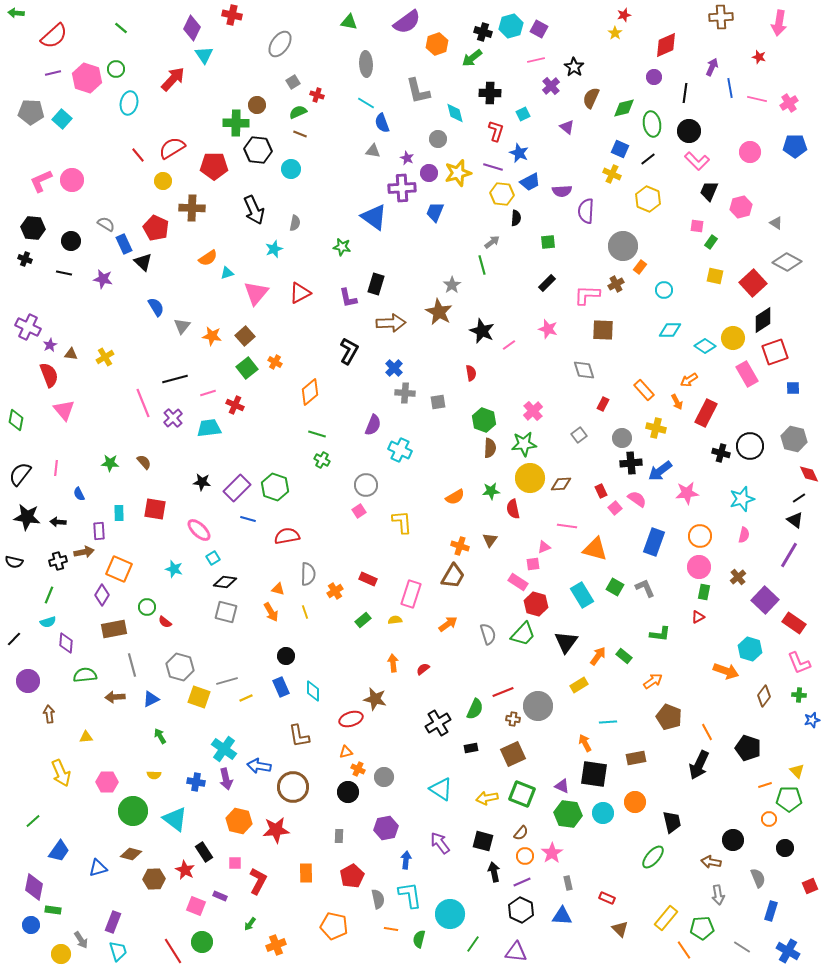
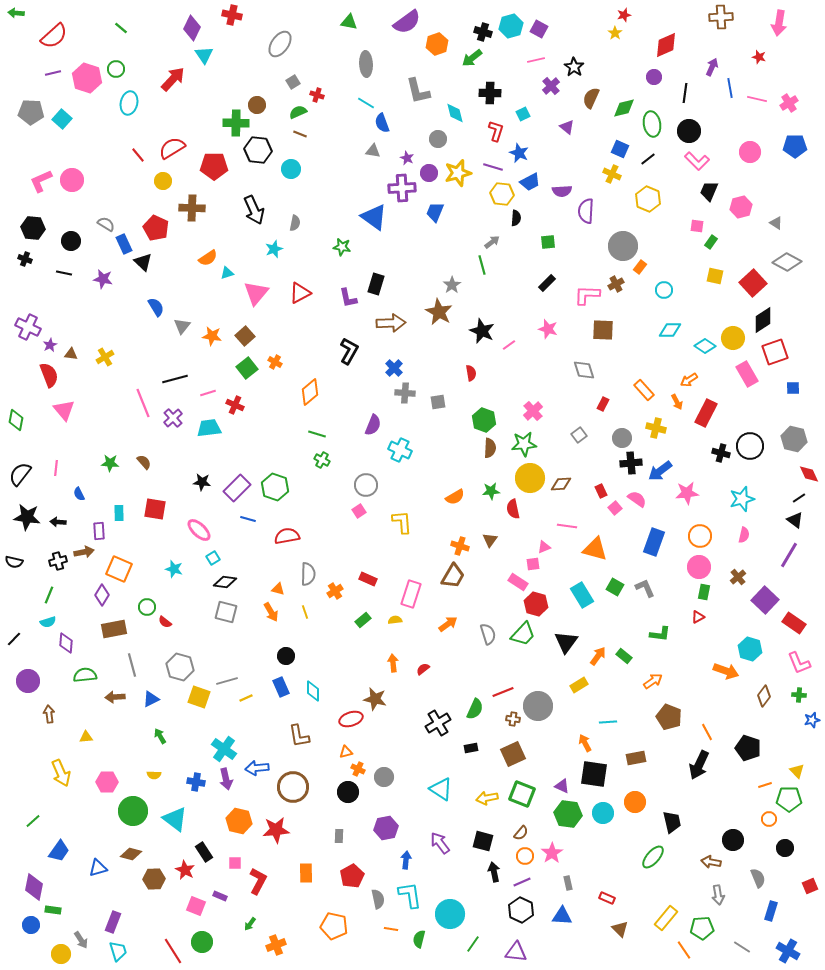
blue arrow at (259, 766): moved 2 px left, 2 px down; rotated 15 degrees counterclockwise
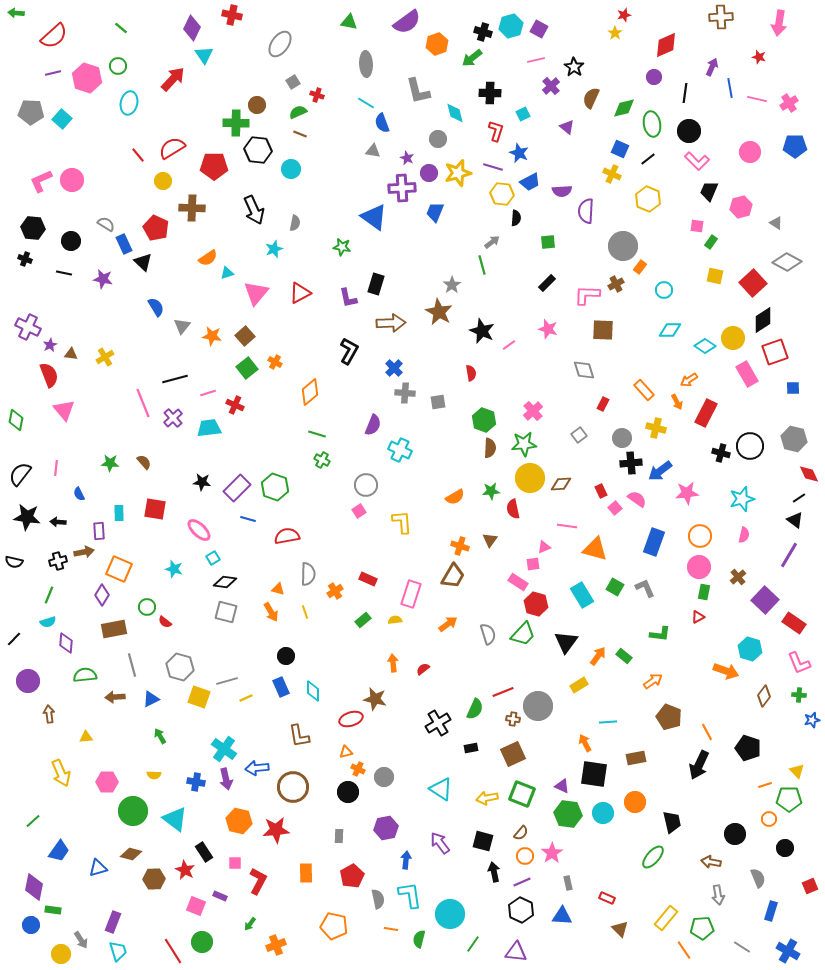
green circle at (116, 69): moved 2 px right, 3 px up
black circle at (733, 840): moved 2 px right, 6 px up
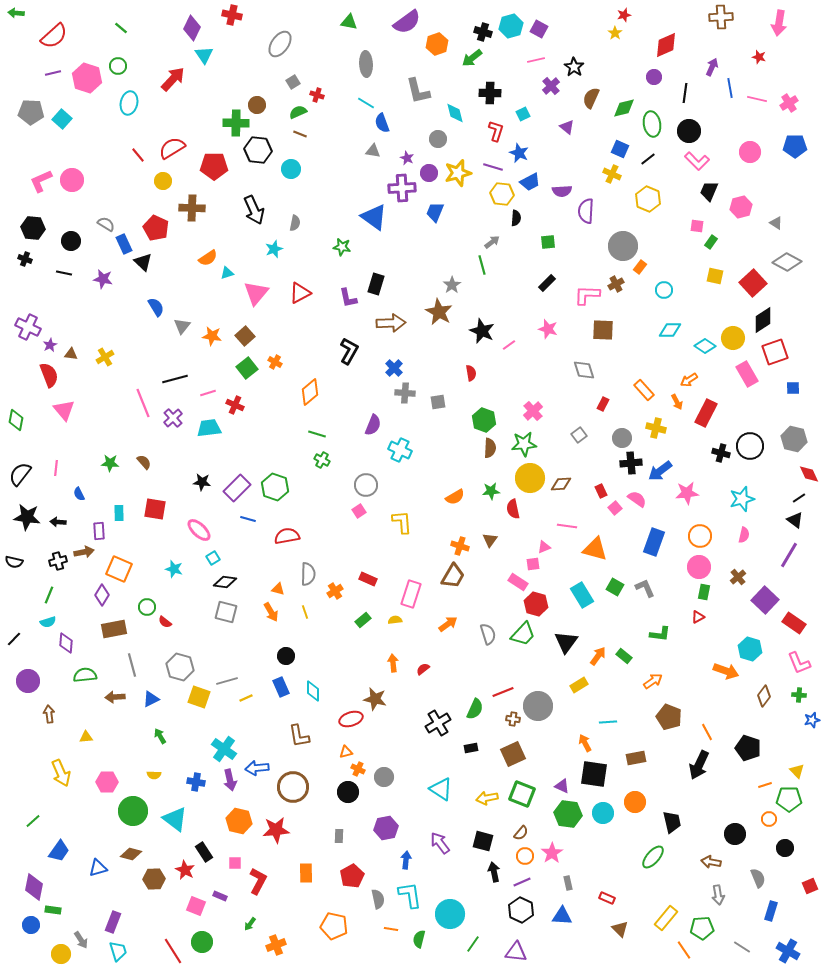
purple arrow at (226, 779): moved 4 px right, 1 px down
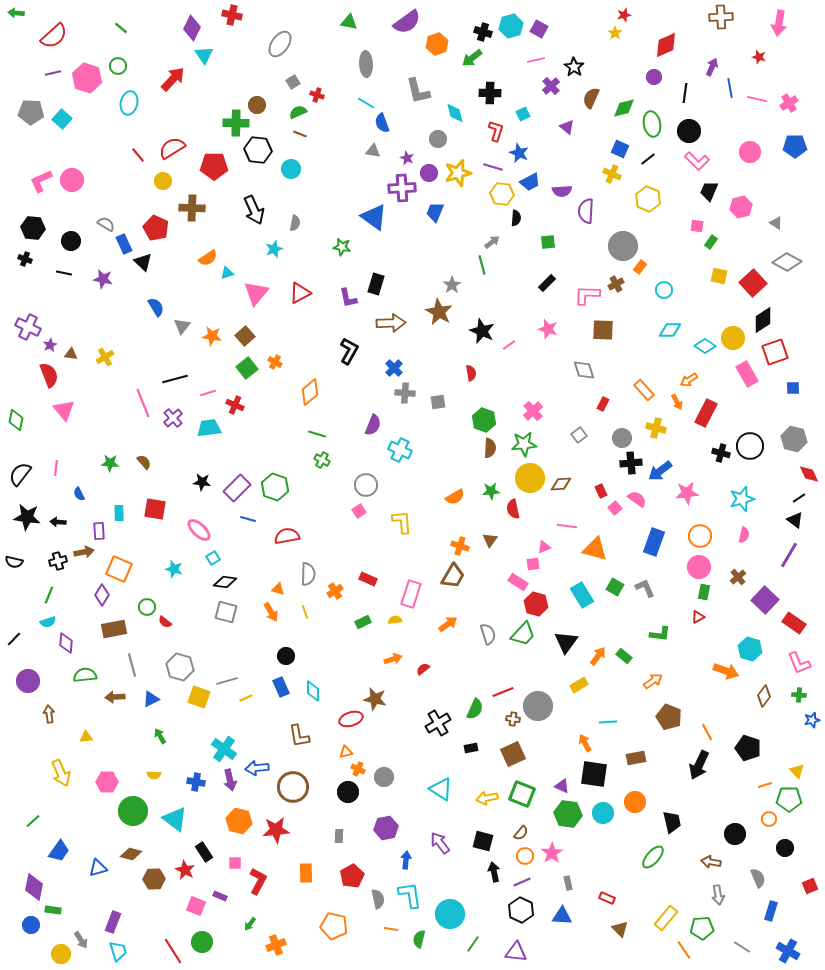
yellow square at (715, 276): moved 4 px right
green rectangle at (363, 620): moved 2 px down; rotated 14 degrees clockwise
orange arrow at (393, 663): moved 4 px up; rotated 78 degrees clockwise
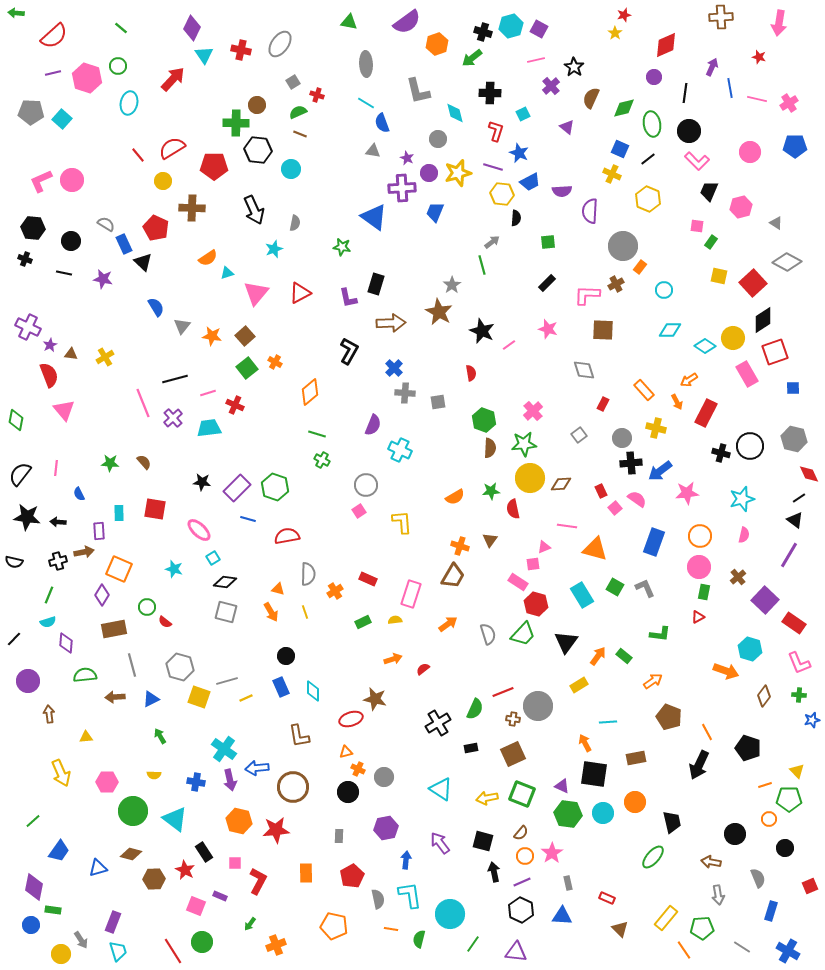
red cross at (232, 15): moved 9 px right, 35 px down
purple semicircle at (586, 211): moved 4 px right
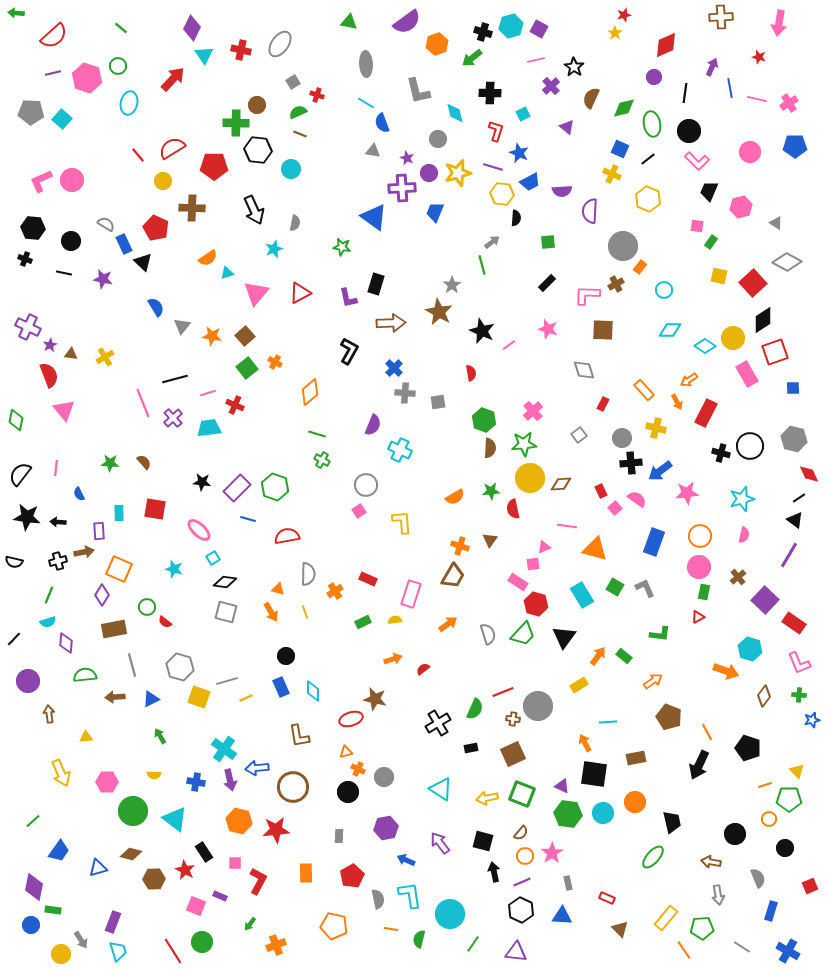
black triangle at (566, 642): moved 2 px left, 5 px up
blue arrow at (406, 860): rotated 72 degrees counterclockwise
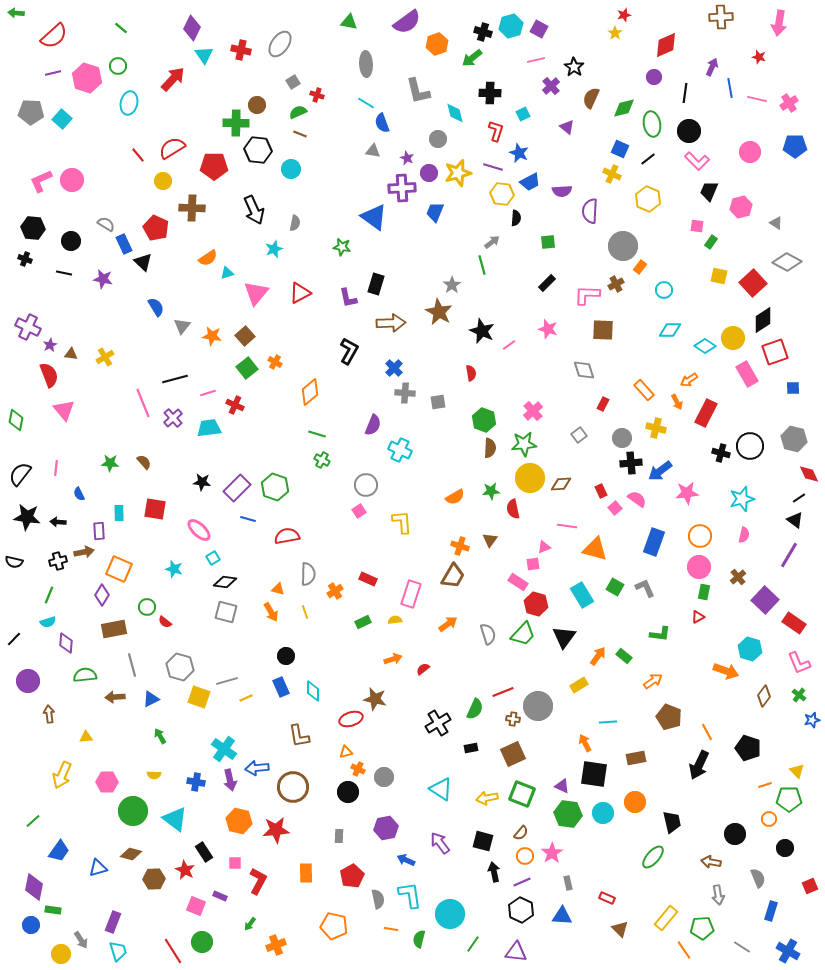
green cross at (799, 695): rotated 32 degrees clockwise
yellow arrow at (61, 773): moved 1 px right, 2 px down; rotated 48 degrees clockwise
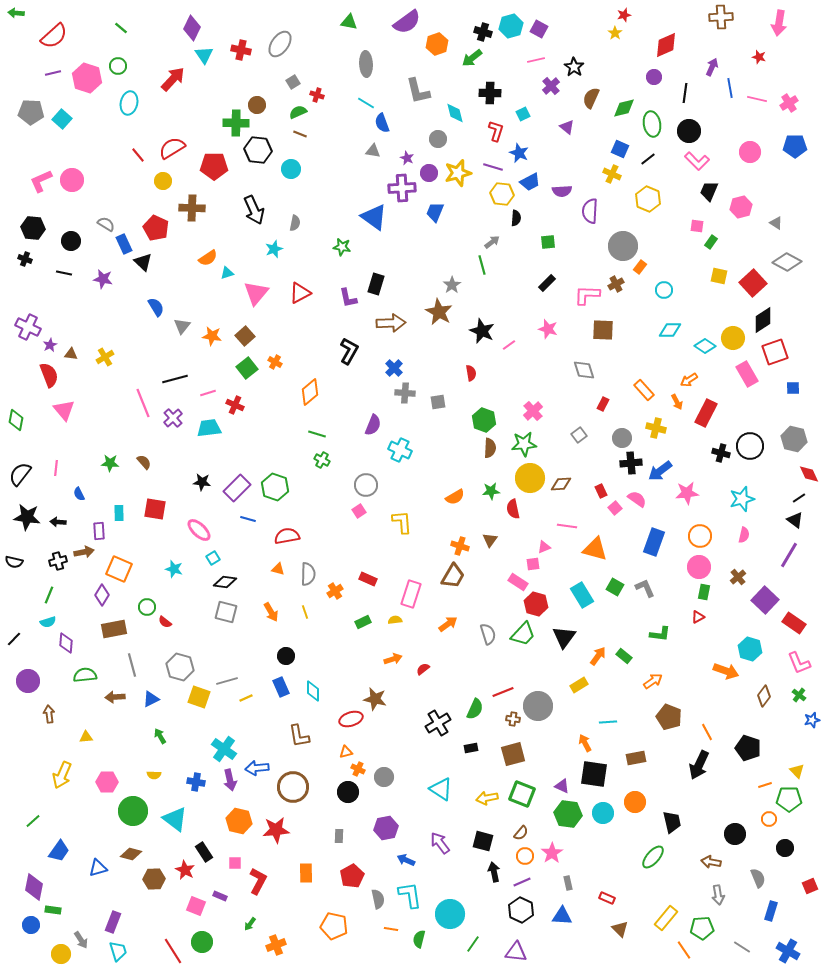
orange triangle at (278, 589): moved 20 px up
brown square at (513, 754): rotated 10 degrees clockwise
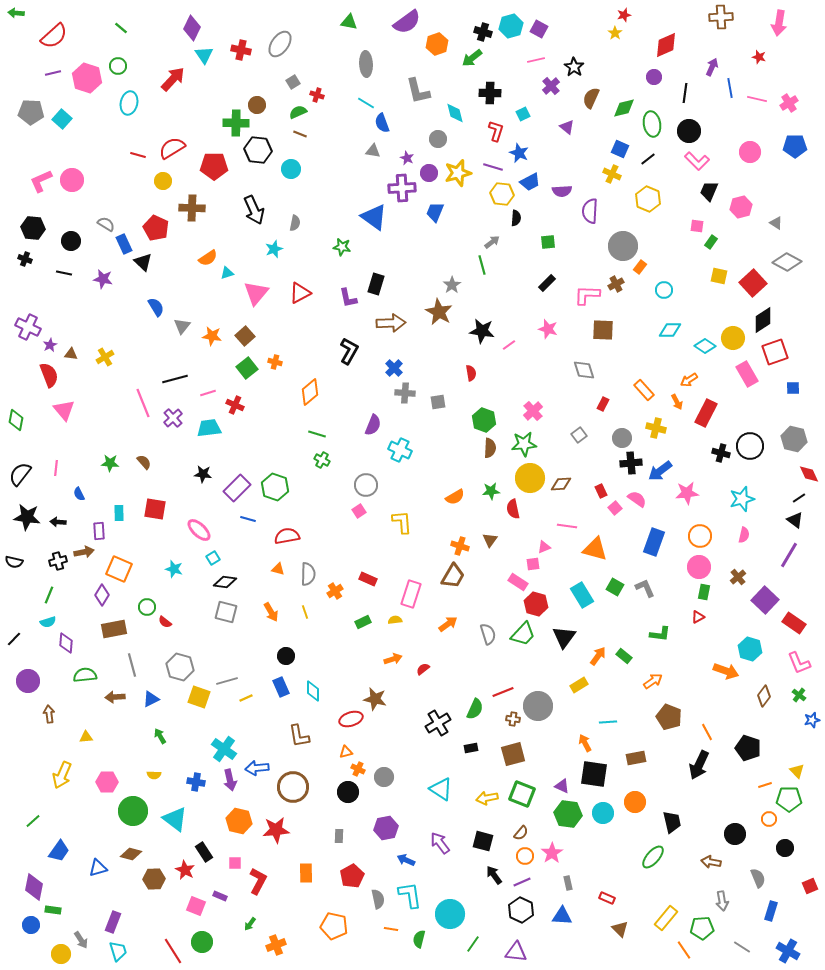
red line at (138, 155): rotated 35 degrees counterclockwise
black star at (482, 331): rotated 15 degrees counterclockwise
orange cross at (275, 362): rotated 16 degrees counterclockwise
black star at (202, 482): moved 1 px right, 8 px up
black arrow at (494, 872): moved 3 px down; rotated 24 degrees counterclockwise
gray arrow at (718, 895): moved 4 px right, 6 px down
